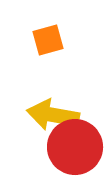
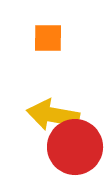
orange square: moved 2 px up; rotated 16 degrees clockwise
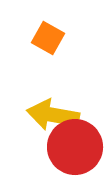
orange square: rotated 28 degrees clockwise
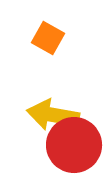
red circle: moved 1 px left, 2 px up
